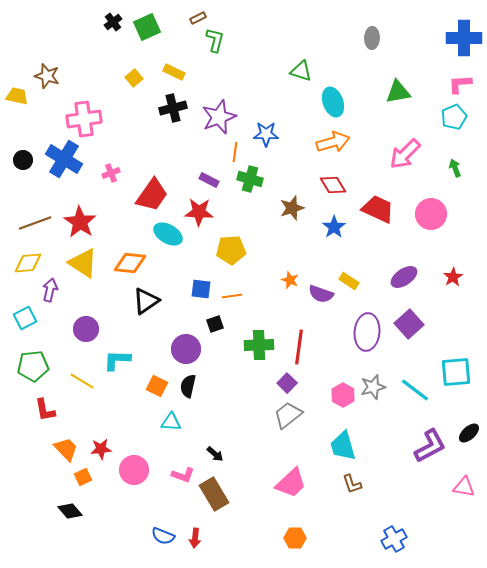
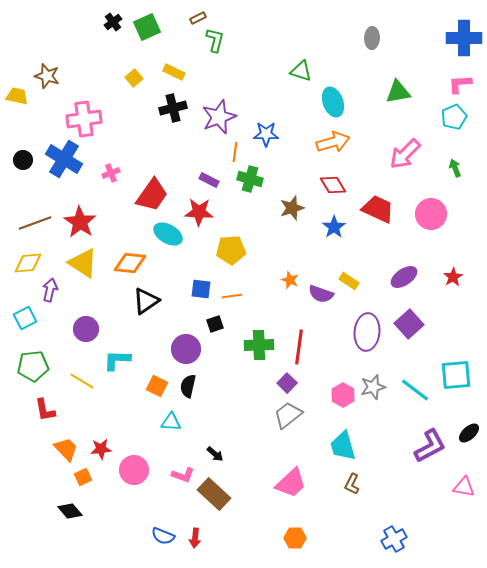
cyan square at (456, 372): moved 3 px down
brown L-shape at (352, 484): rotated 45 degrees clockwise
brown rectangle at (214, 494): rotated 16 degrees counterclockwise
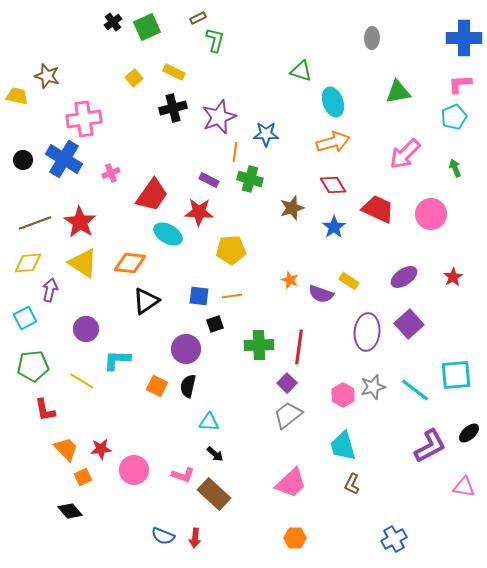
blue square at (201, 289): moved 2 px left, 7 px down
cyan triangle at (171, 422): moved 38 px right
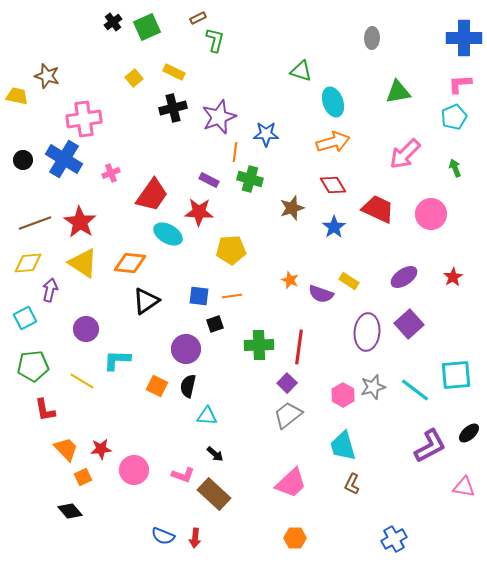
cyan triangle at (209, 422): moved 2 px left, 6 px up
